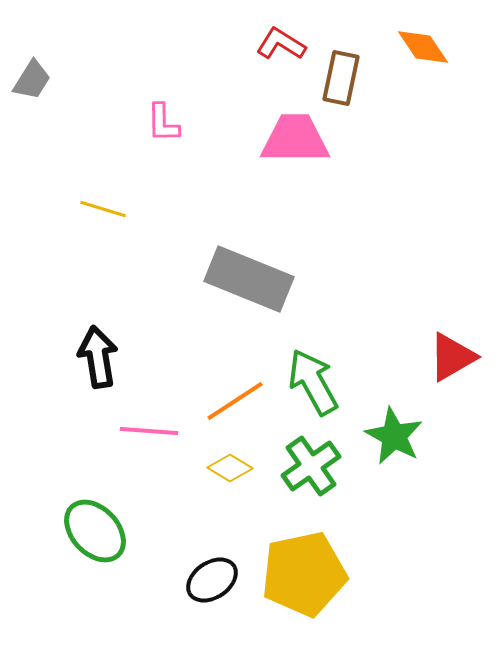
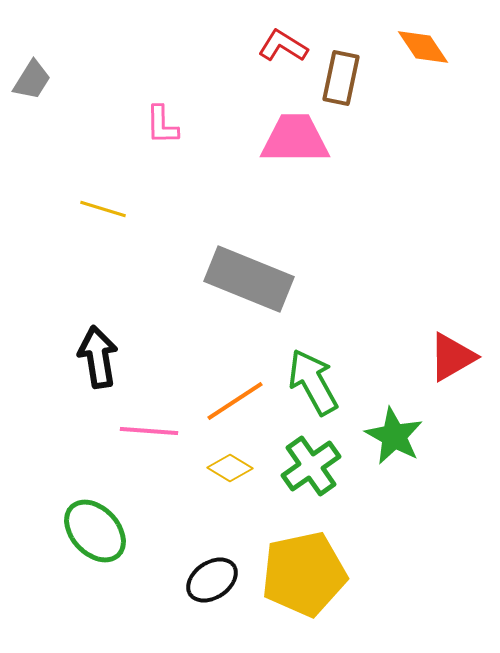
red L-shape: moved 2 px right, 2 px down
pink L-shape: moved 1 px left, 2 px down
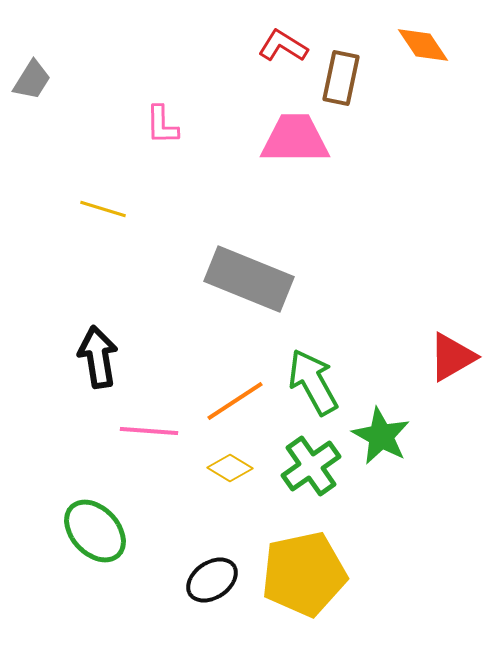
orange diamond: moved 2 px up
green star: moved 13 px left
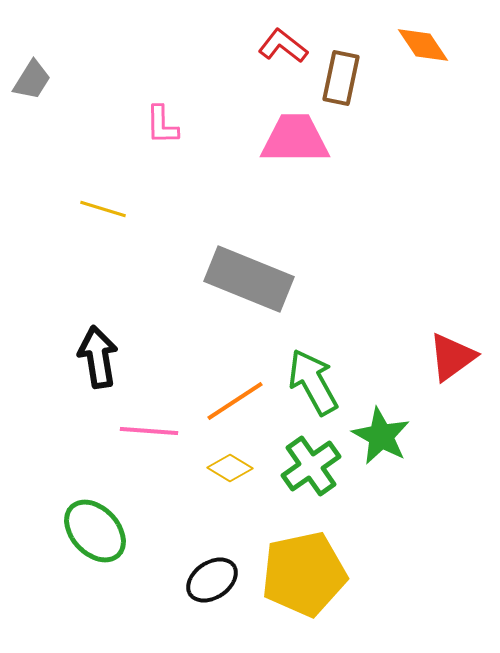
red L-shape: rotated 6 degrees clockwise
red triangle: rotated 6 degrees counterclockwise
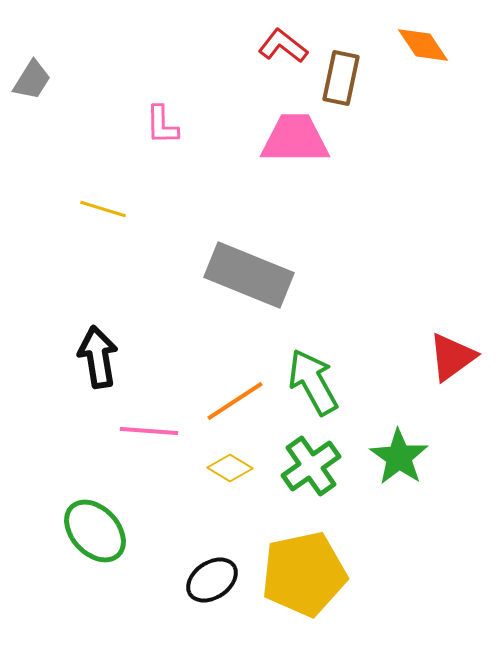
gray rectangle: moved 4 px up
green star: moved 18 px right, 21 px down; rotated 6 degrees clockwise
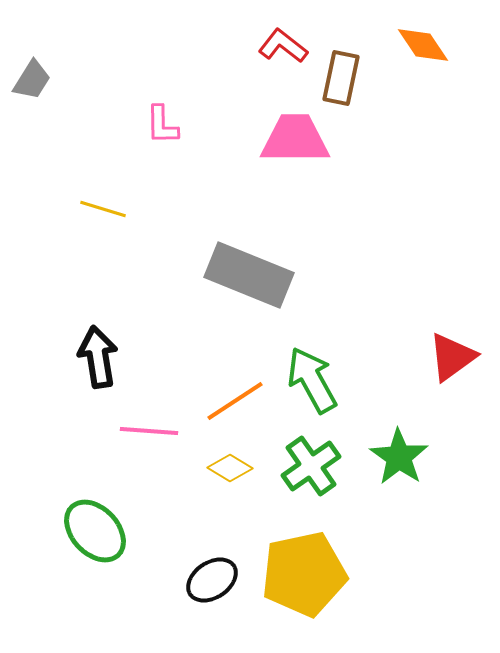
green arrow: moved 1 px left, 2 px up
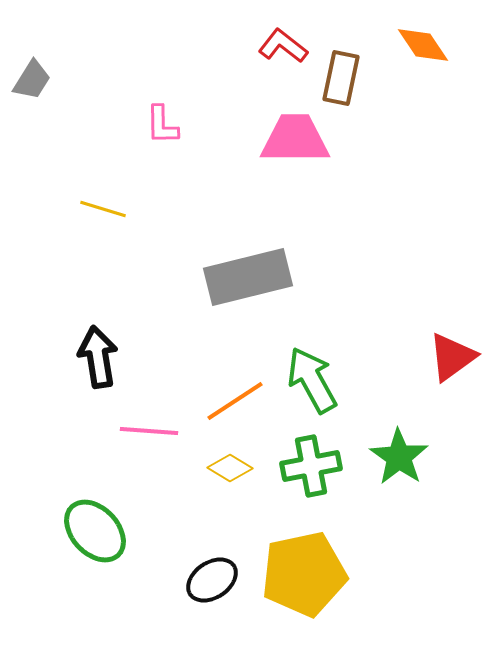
gray rectangle: moved 1 px left, 2 px down; rotated 36 degrees counterclockwise
green cross: rotated 24 degrees clockwise
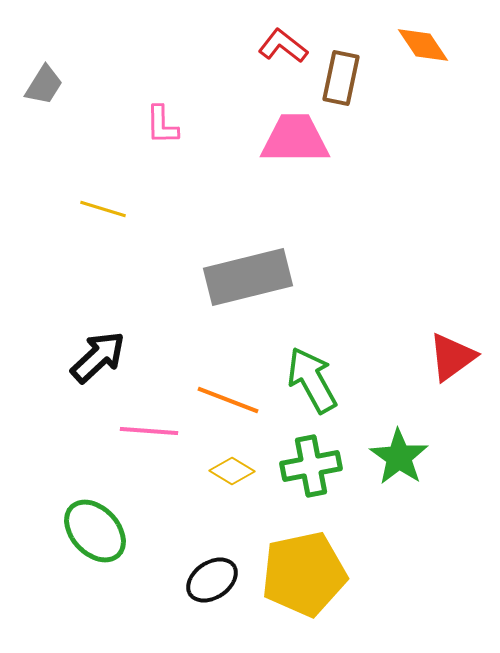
gray trapezoid: moved 12 px right, 5 px down
black arrow: rotated 56 degrees clockwise
orange line: moved 7 px left, 1 px up; rotated 54 degrees clockwise
yellow diamond: moved 2 px right, 3 px down
